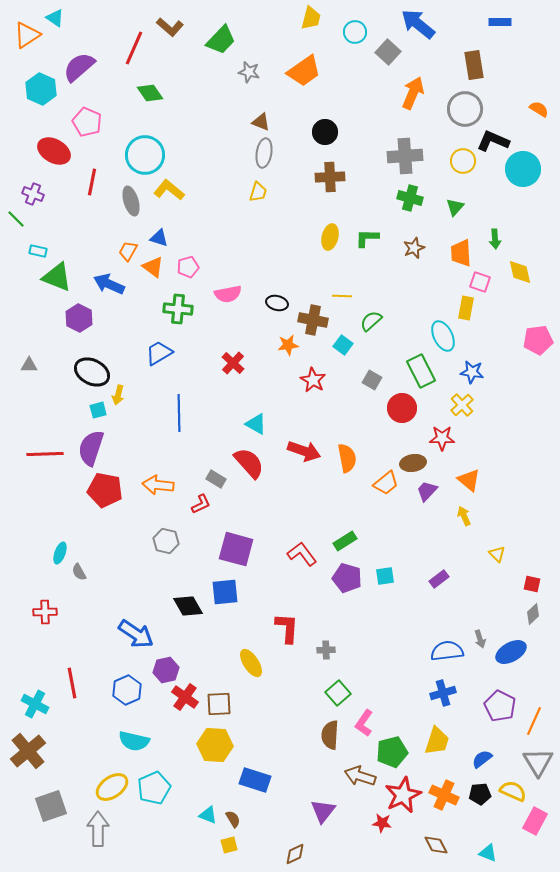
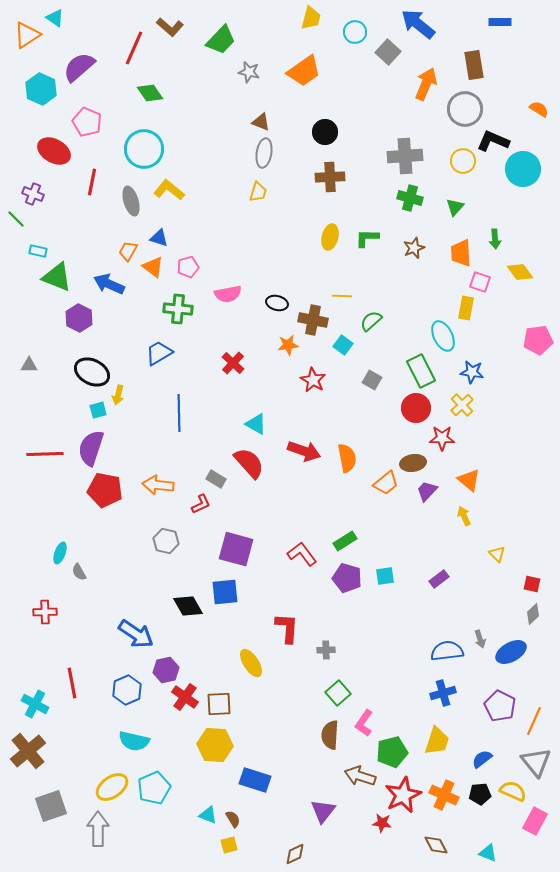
orange arrow at (413, 93): moved 13 px right, 9 px up
cyan circle at (145, 155): moved 1 px left, 6 px up
yellow diamond at (520, 272): rotated 24 degrees counterclockwise
red circle at (402, 408): moved 14 px right
gray triangle at (538, 762): moved 2 px left; rotated 8 degrees counterclockwise
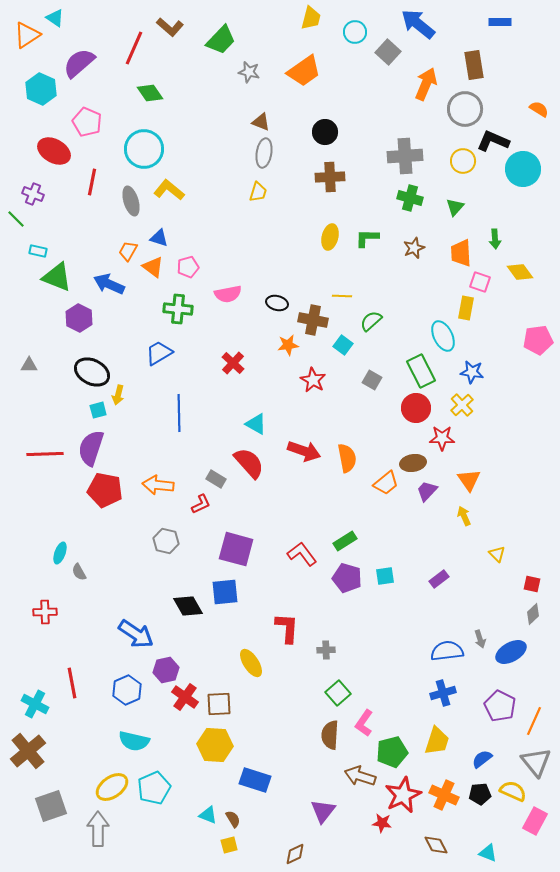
purple semicircle at (79, 67): moved 4 px up
orange triangle at (469, 480): rotated 15 degrees clockwise
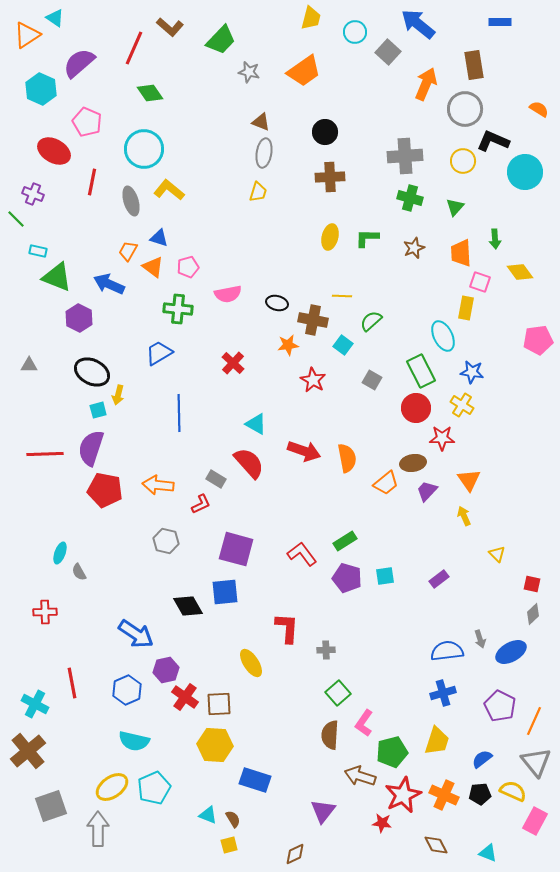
cyan circle at (523, 169): moved 2 px right, 3 px down
yellow cross at (462, 405): rotated 15 degrees counterclockwise
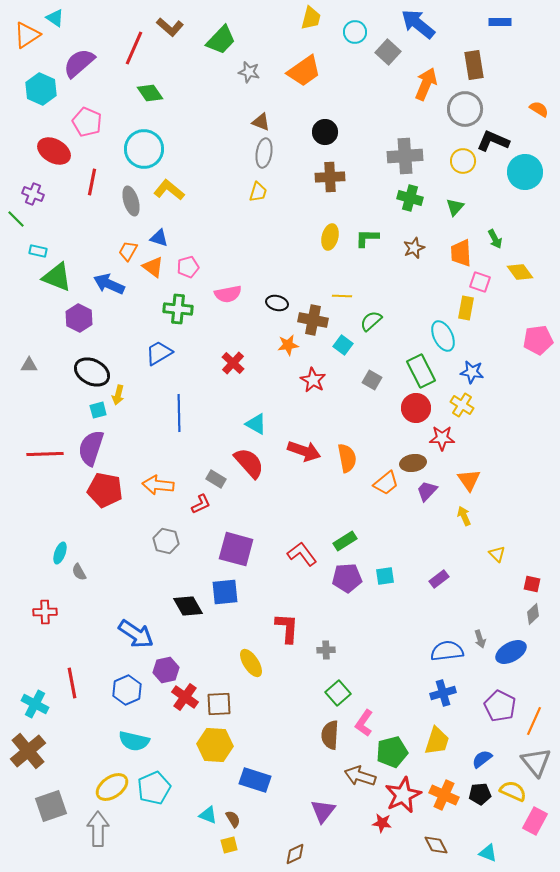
green arrow at (495, 239): rotated 24 degrees counterclockwise
purple pentagon at (347, 578): rotated 20 degrees counterclockwise
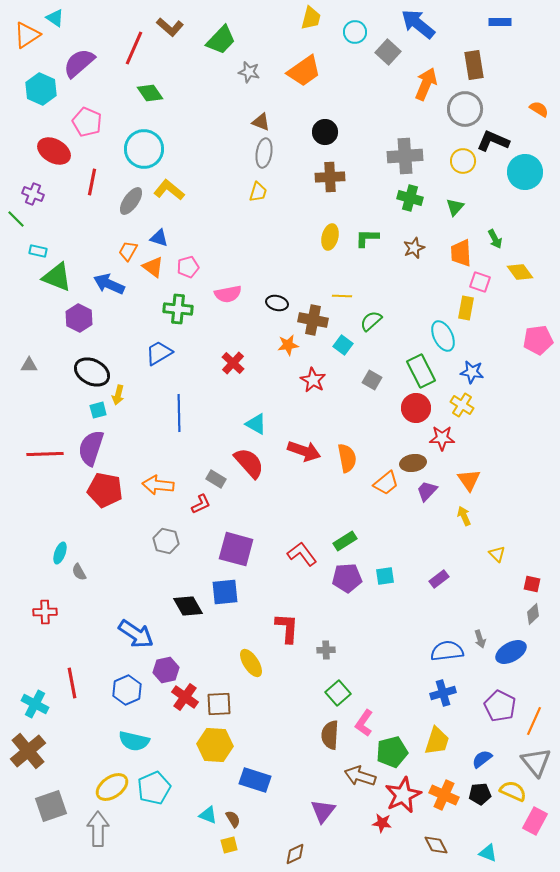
gray ellipse at (131, 201): rotated 52 degrees clockwise
